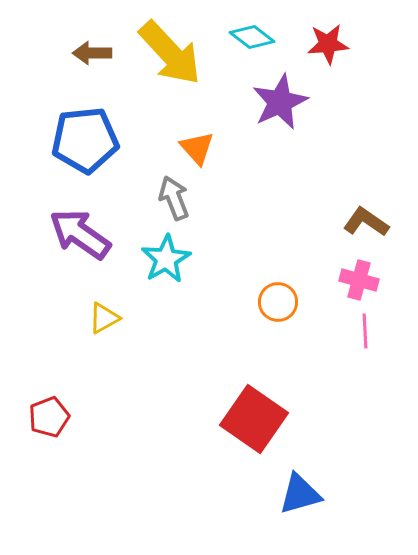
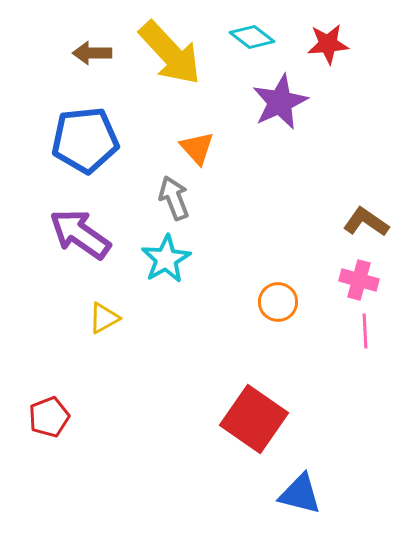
blue triangle: rotated 30 degrees clockwise
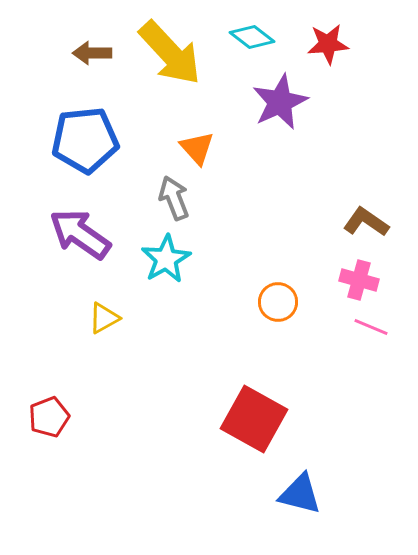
pink line: moved 6 px right, 4 px up; rotated 64 degrees counterclockwise
red square: rotated 6 degrees counterclockwise
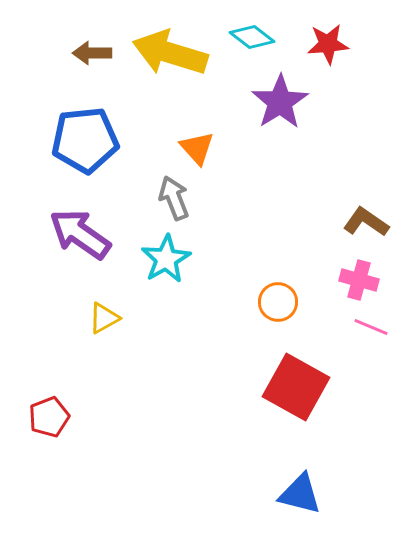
yellow arrow: rotated 150 degrees clockwise
purple star: rotated 8 degrees counterclockwise
red square: moved 42 px right, 32 px up
